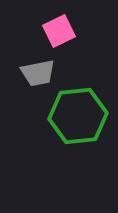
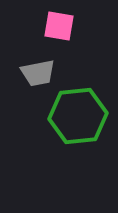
pink square: moved 5 px up; rotated 36 degrees clockwise
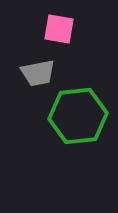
pink square: moved 3 px down
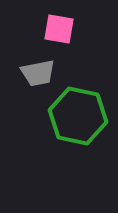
green hexagon: rotated 18 degrees clockwise
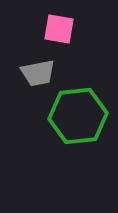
green hexagon: rotated 18 degrees counterclockwise
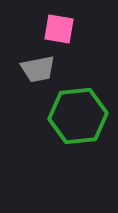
gray trapezoid: moved 4 px up
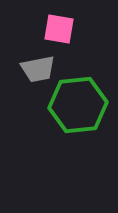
green hexagon: moved 11 px up
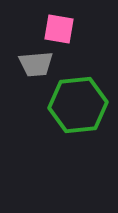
gray trapezoid: moved 2 px left, 5 px up; rotated 6 degrees clockwise
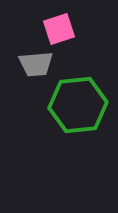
pink square: rotated 28 degrees counterclockwise
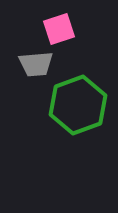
green hexagon: rotated 14 degrees counterclockwise
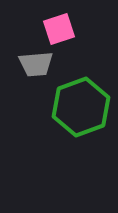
green hexagon: moved 3 px right, 2 px down
